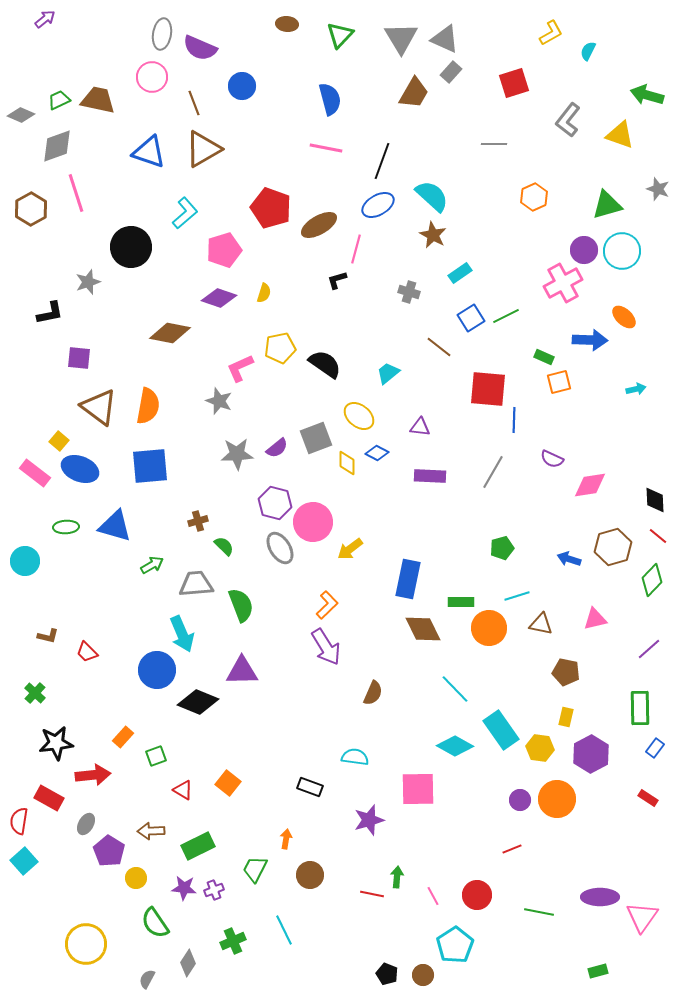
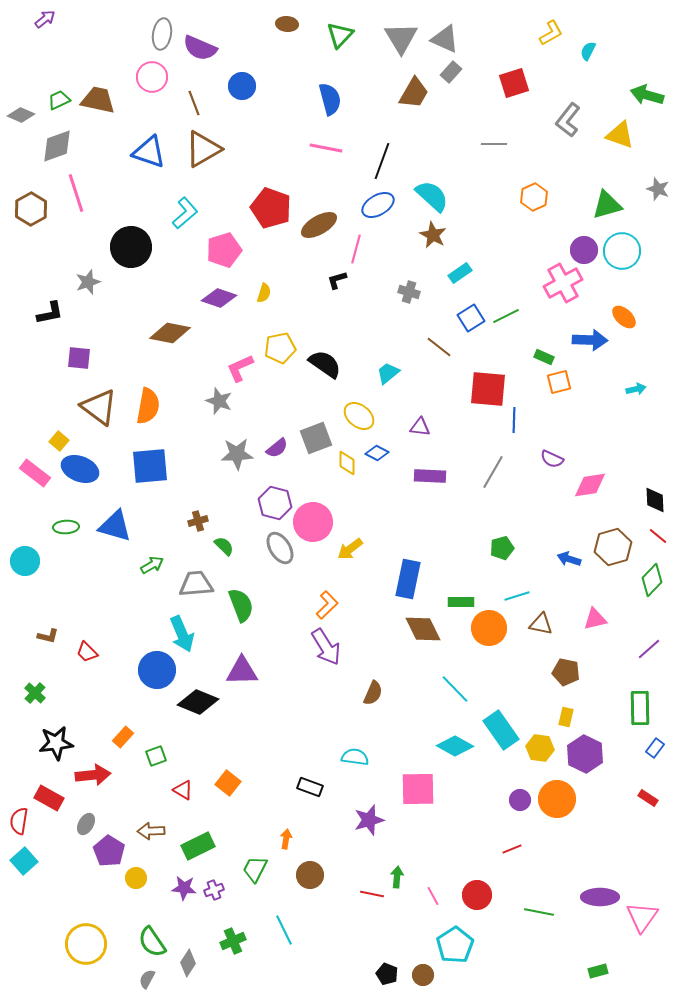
purple hexagon at (591, 754): moved 6 px left; rotated 6 degrees counterclockwise
green semicircle at (155, 923): moved 3 px left, 19 px down
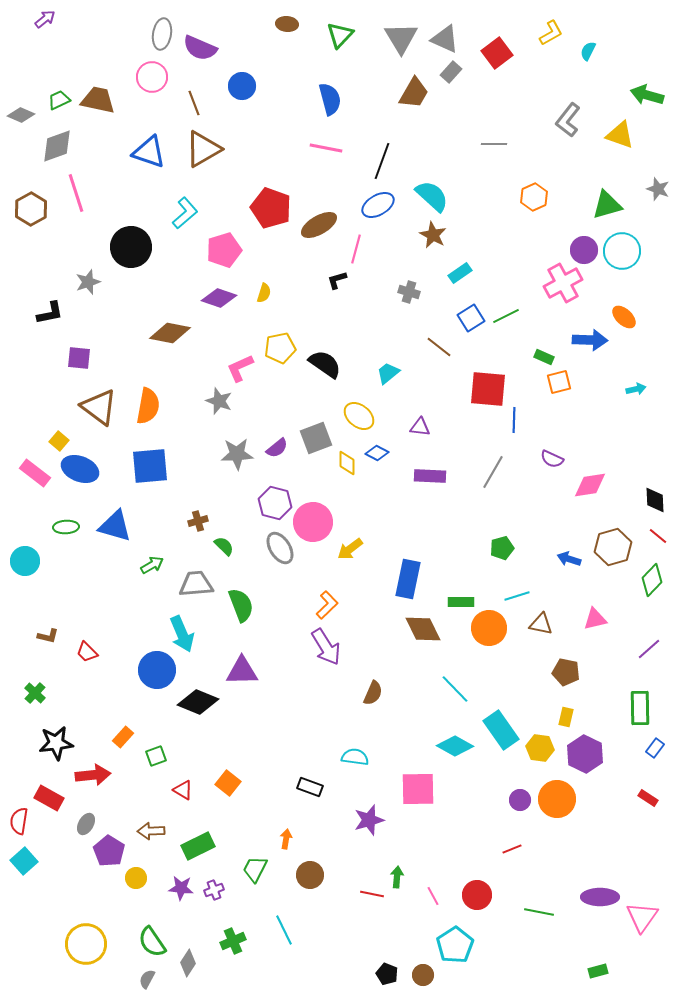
red square at (514, 83): moved 17 px left, 30 px up; rotated 20 degrees counterclockwise
purple star at (184, 888): moved 3 px left
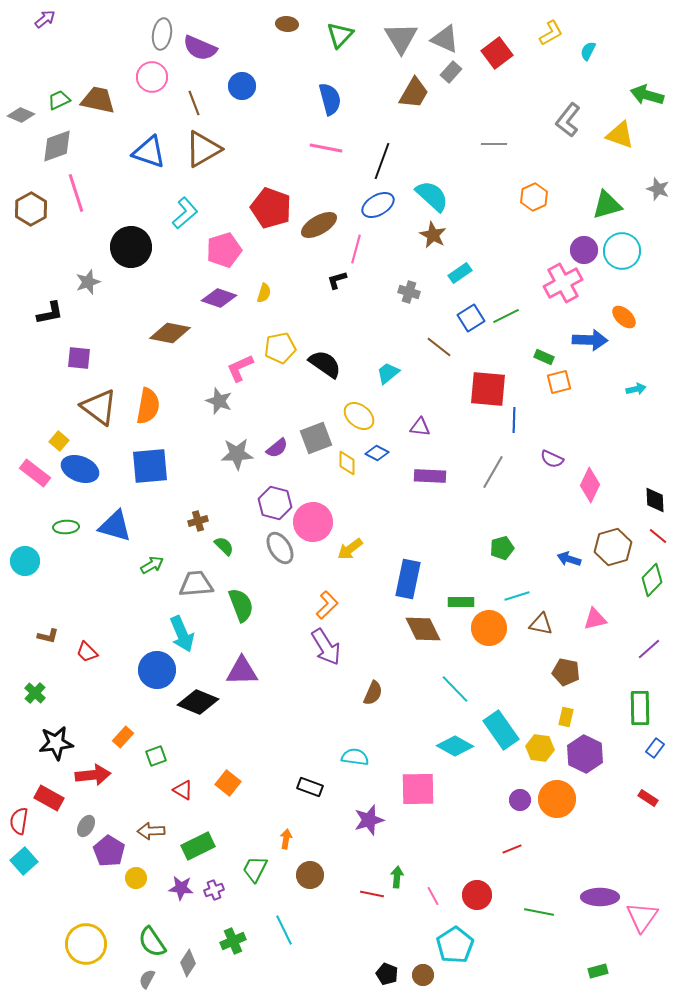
pink diamond at (590, 485): rotated 56 degrees counterclockwise
gray ellipse at (86, 824): moved 2 px down
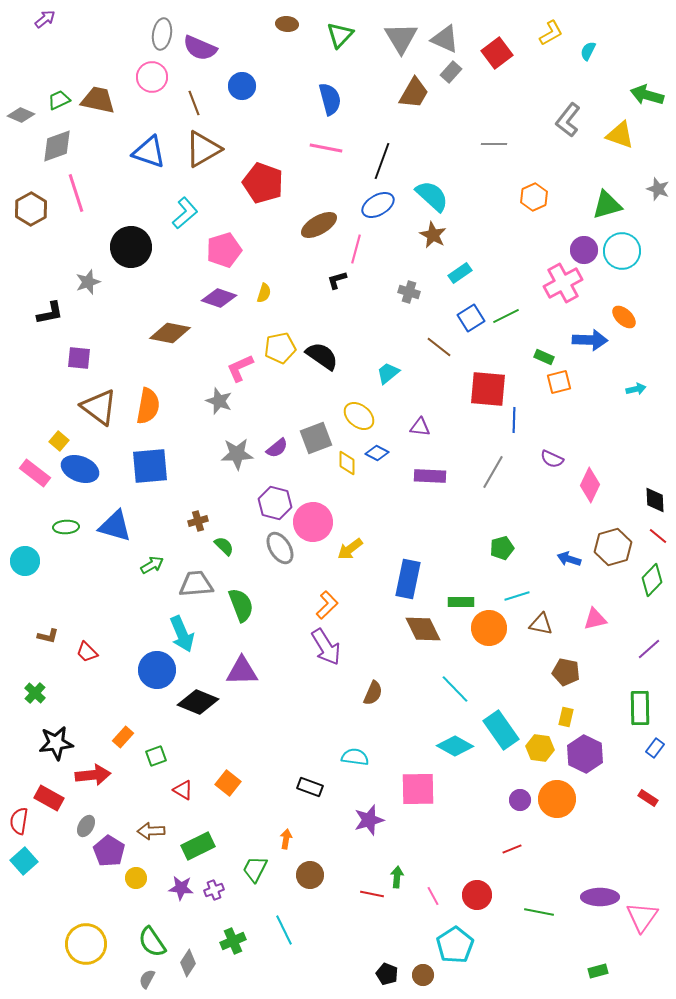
red pentagon at (271, 208): moved 8 px left, 25 px up
black semicircle at (325, 364): moved 3 px left, 8 px up
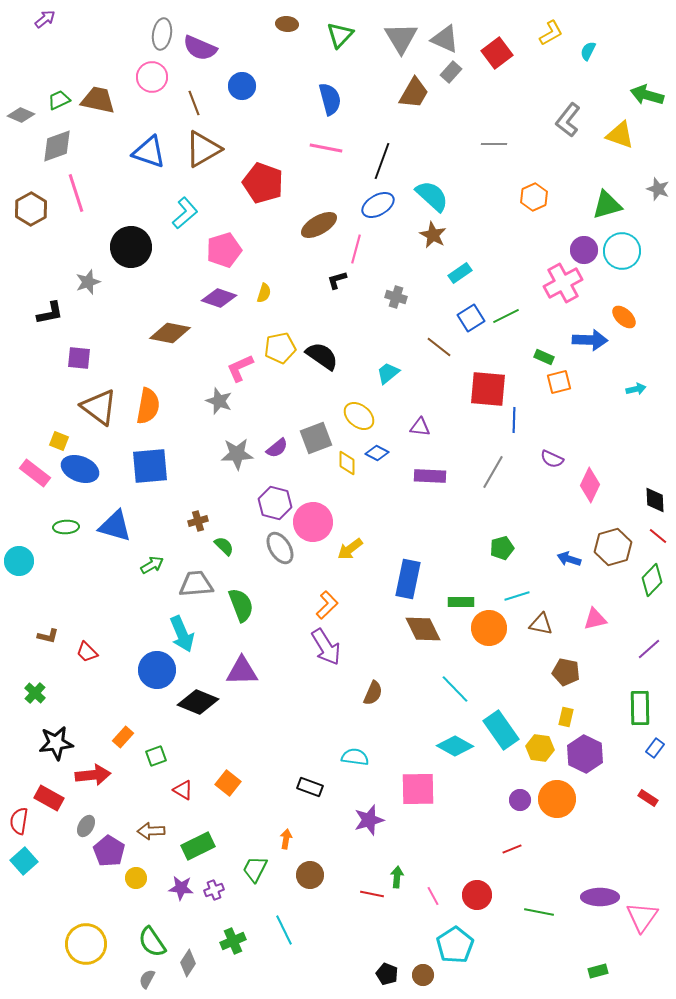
gray cross at (409, 292): moved 13 px left, 5 px down
yellow square at (59, 441): rotated 18 degrees counterclockwise
cyan circle at (25, 561): moved 6 px left
